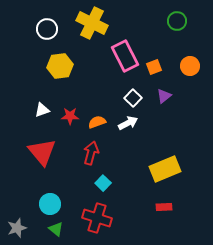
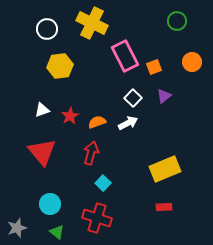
orange circle: moved 2 px right, 4 px up
red star: rotated 30 degrees counterclockwise
green triangle: moved 1 px right, 3 px down
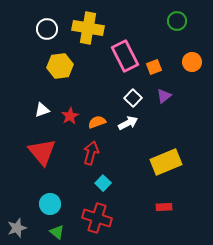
yellow cross: moved 4 px left, 5 px down; rotated 16 degrees counterclockwise
yellow rectangle: moved 1 px right, 7 px up
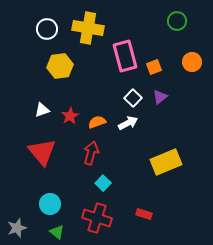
pink rectangle: rotated 12 degrees clockwise
purple triangle: moved 4 px left, 1 px down
red rectangle: moved 20 px left, 7 px down; rotated 21 degrees clockwise
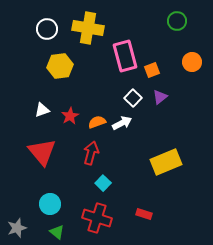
orange square: moved 2 px left, 3 px down
white arrow: moved 6 px left
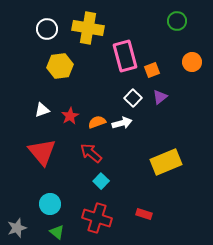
white arrow: rotated 12 degrees clockwise
red arrow: rotated 65 degrees counterclockwise
cyan square: moved 2 px left, 2 px up
